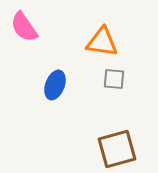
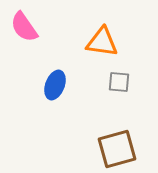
gray square: moved 5 px right, 3 px down
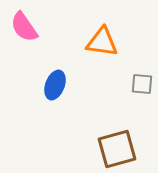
gray square: moved 23 px right, 2 px down
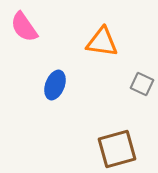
gray square: rotated 20 degrees clockwise
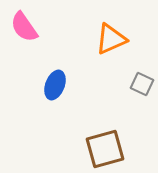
orange triangle: moved 9 px right, 3 px up; rotated 32 degrees counterclockwise
brown square: moved 12 px left
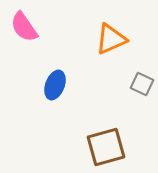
brown square: moved 1 px right, 2 px up
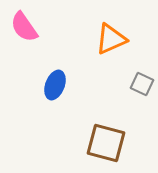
brown square: moved 4 px up; rotated 30 degrees clockwise
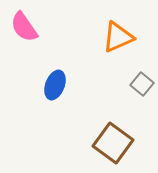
orange triangle: moved 7 px right, 2 px up
gray square: rotated 15 degrees clockwise
brown square: moved 7 px right; rotated 21 degrees clockwise
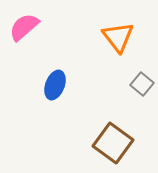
pink semicircle: rotated 84 degrees clockwise
orange triangle: rotated 44 degrees counterclockwise
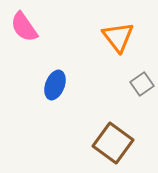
pink semicircle: rotated 84 degrees counterclockwise
gray square: rotated 15 degrees clockwise
